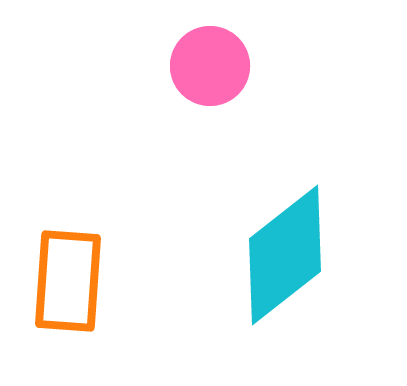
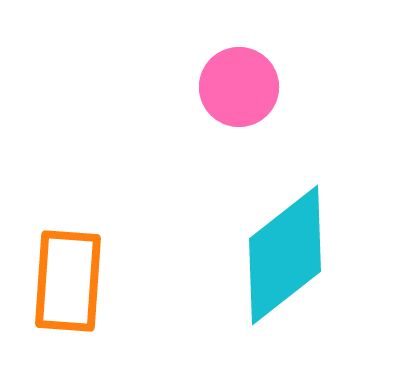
pink circle: moved 29 px right, 21 px down
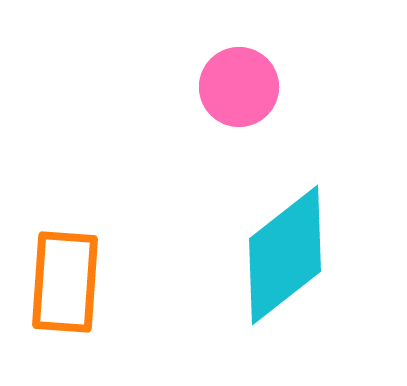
orange rectangle: moved 3 px left, 1 px down
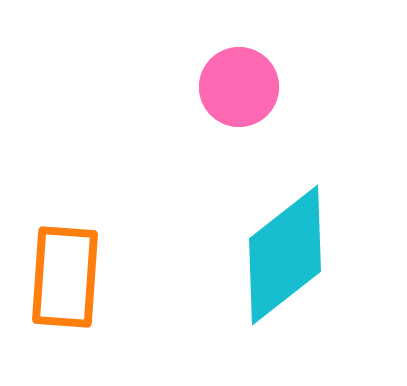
orange rectangle: moved 5 px up
